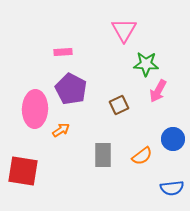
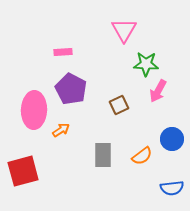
pink ellipse: moved 1 px left, 1 px down
blue circle: moved 1 px left
red square: rotated 24 degrees counterclockwise
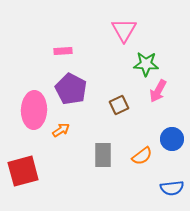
pink rectangle: moved 1 px up
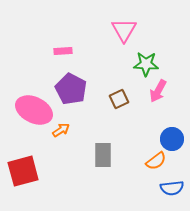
brown square: moved 6 px up
pink ellipse: rotated 66 degrees counterclockwise
orange semicircle: moved 14 px right, 5 px down
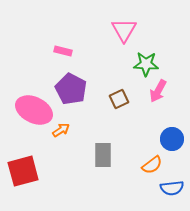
pink rectangle: rotated 18 degrees clockwise
orange semicircle: moved 4 px left, 4 px down
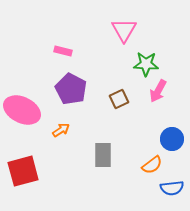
pink ellipse: moved 12 px left
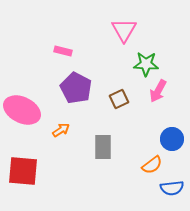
purple pentagon: moved 5 px right, 1 px up
gray rectangle: moved 8 px up
red square: rotated 20 degrees clockwise
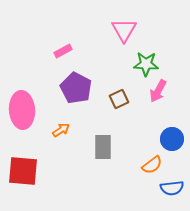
pink rectangle: rotated 42 degrees counterclockwise
pink ellipse: rotated 60 degrees clockwise
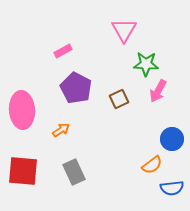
gray rectangle: moved 29 px left, 25 px down; rotated 25 degrees counterclockwise
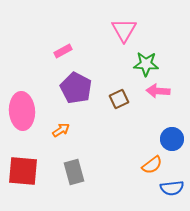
pink arrow: rotated 65 degrees clockwise
pink ellipse: moved 1 px down
gray rectangle: rotated 10 degrees clockwise
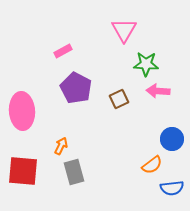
orange arrow: moved 16 px down; rotated 30 degrees counterclockwise
